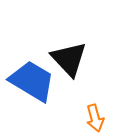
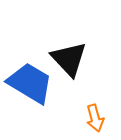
blue trapezoid: moved 2 px left, 2 px down
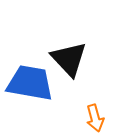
blue trapezoid: rotated 21 degrees counterclockwise
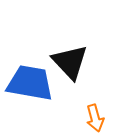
black triangle: moved 1 px right, 3 px down
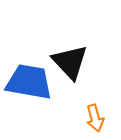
blue trapezoid: moved 1 px left, 1 px up
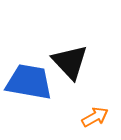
orange arrow: moved 1 px up; rotated 104 degrees counterclockwise
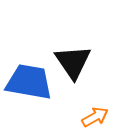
black triangle: moved 3 px right; rotated 9 degrees clockwise
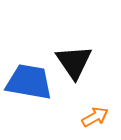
black triangle: moved 1 px right
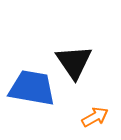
blue trapezoid: moved 3 px right, 6 px down
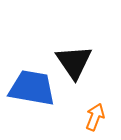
orange arrow: rotated 40 degrees counterclockwise
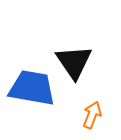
orange arrow: moved 3 px left, 2 px up
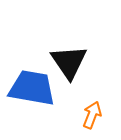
black triangle: moved 5 px left
